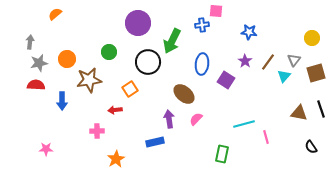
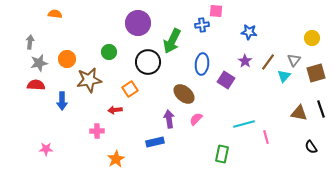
orange semicircle: rotated 48 degrees clockwise
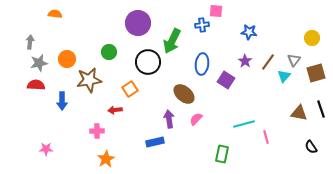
orange star: moved 10 px left
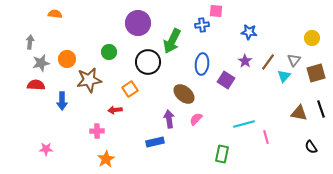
gray star: moved 2 px right
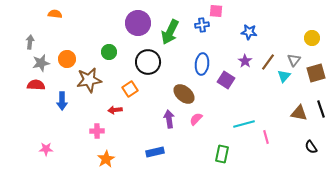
green arrow: moved 2 px left, 9 px up
blue rectangle: moved 10 px down
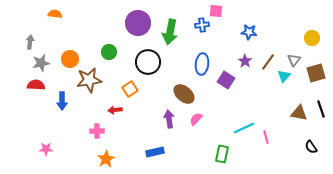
green arrow: rotated 15 degrees counterclockwise
orange circle: moved 3 px right
cyan line: moved 4 px down; rotated 10 degrees counterclockwise
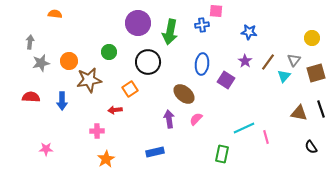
orange circle: moved 1 px left, 2 px down
red semicircle: moved 5 px left, 12 px down
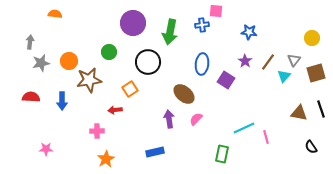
purple circle: moved 5 px left
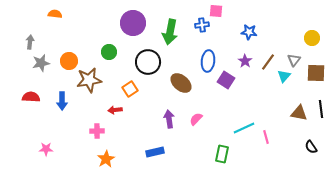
blue ellipse: moved 6 px right, 3 px up
brown square: rotated 18 degrees clockwise
brown ellipse: moved 3 px left, 11 px up
black line: rotated 12 degrees clockwise
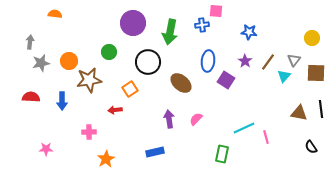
pink cross: moved 8 px left, 1 px down
